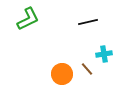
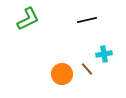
black line: moved 1 px left, 2 px up
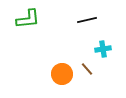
green L-shape: rotated 20 degrees clockwise
cyan cross: moved 1 px left, 5 px up
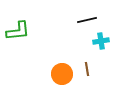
green L-shape: moved 10 px left, 12 px down
cyan cross: moved 2 px left, 8 px up
brown line: rotated 32 degrees clockwise
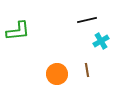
cyan cross: rotated 21 degrees counterclockwise
brown line: moved 1 px down
orange circle: moved 5 px left
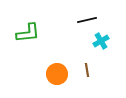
green L-shape: moved 10 px right, 2 px down
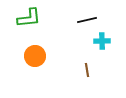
green L-shape: moved 1 px right, 15 px up
cyan cross: moved 1 px right; rotated 28 degrees clockwise
orange circle: moved 22 px left, 18 px up
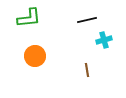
cyan cross: moved 2 px right, 1 px up; rotated 14 degrees counterclockwise
